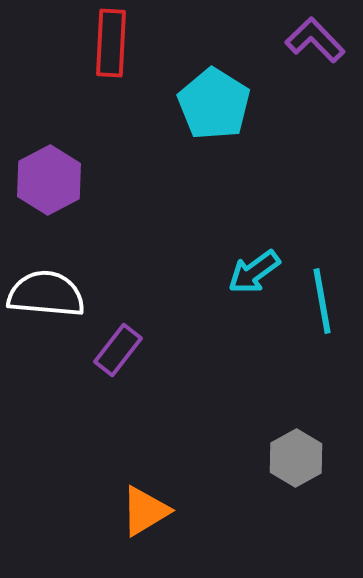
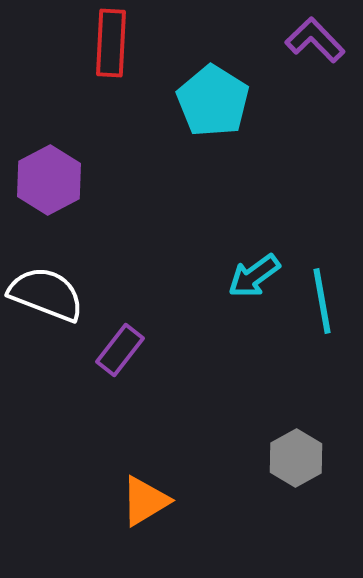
cyan pentagon: moved 1 px left, 3 px up
cyan arrow: moved 4 px down
white semicircle: rotated 16 degrees clockwise
purple rectangle: moved 2 px right
orange triangle: moved 10 px up
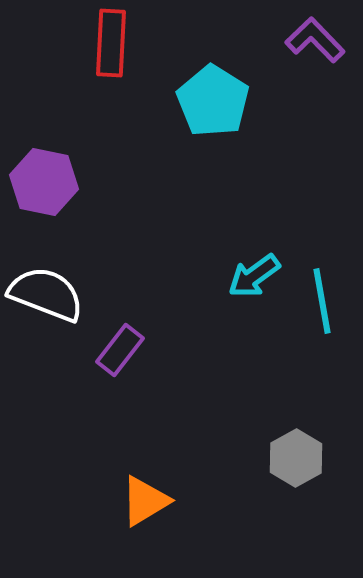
purple hexagon: moved 5 px left, 2 px down; rotated 20 degrees counterclockwise
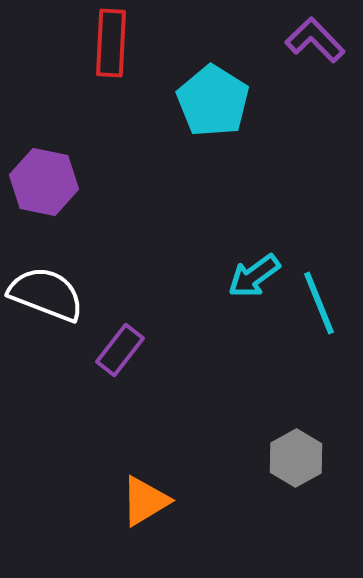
cyan line: moved 3 px left, 2 px down; rotated 12 degrees counterclockwise
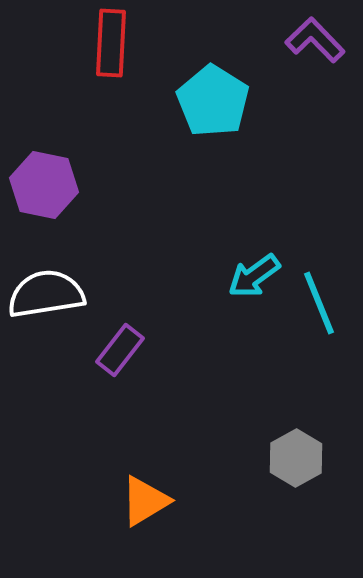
purple hexagon: moved 3 px down
white semicircle: rotated 30 degrees counterclockwise
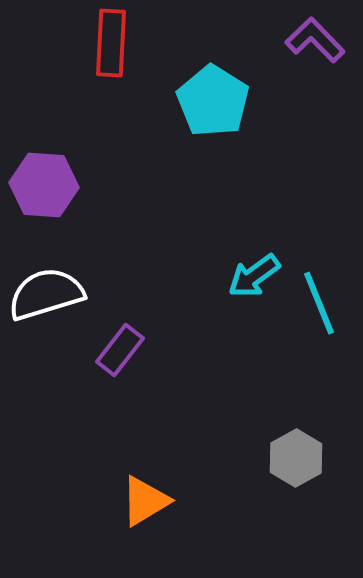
purple hexagon: rotated 8 degrees counterclockwise
white semicircle: rotated 8 degrees counterclockwise
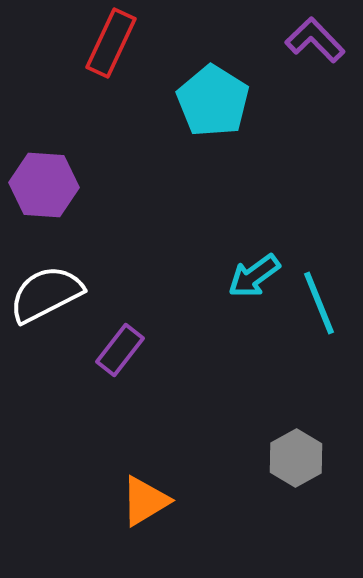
red rectangle: rotated 22 degrees clockwise
white semicircle: rotated 10 degrees counterclockwise
